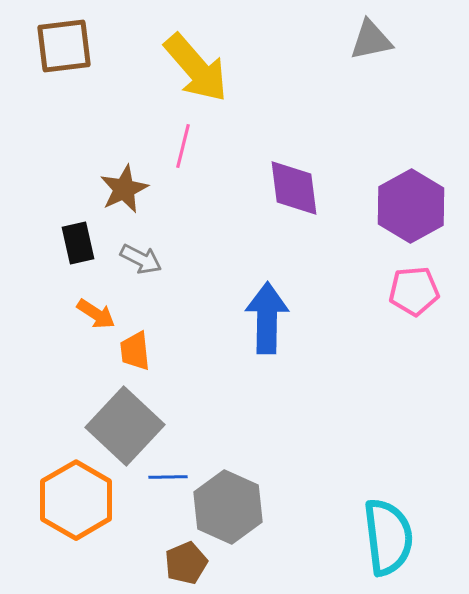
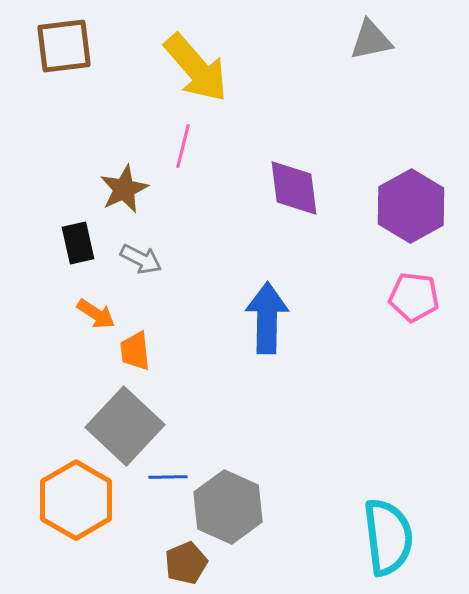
pink pentagon: moved 6 px down; rotated 12 degrees clockwise
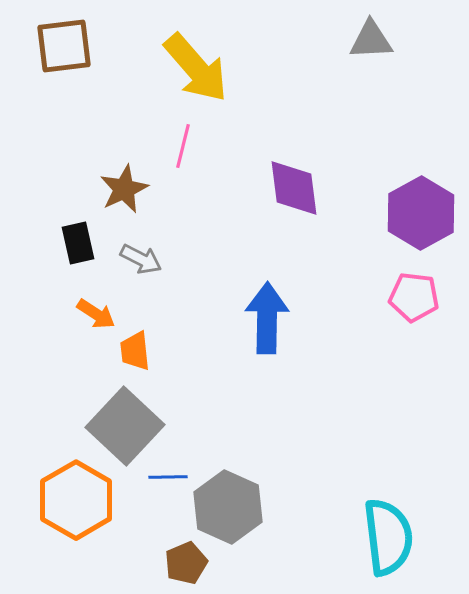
gray triangle: rotated 9 degrees clockwise
purple hexagon: moved 10 px right, 7 px down
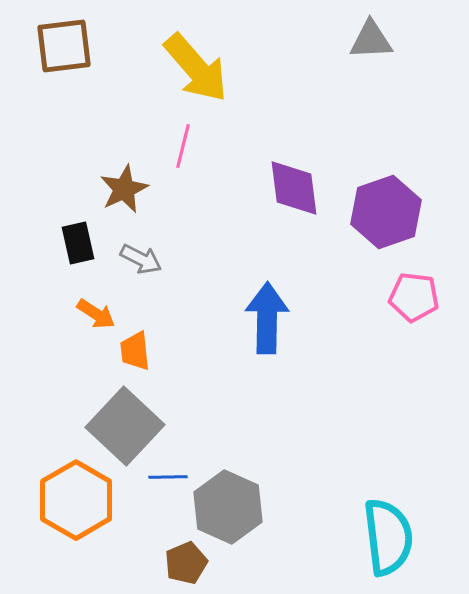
purple hexagon: moved 35 px left, 1 px up; rotated 10 degrees clockwise
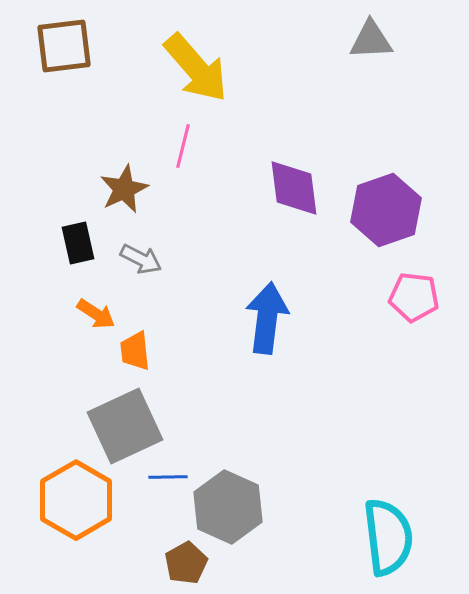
purple hexagon: moved 2 px up
blue arrow: rotated 6 degrees clockwise
gray square: rotated 22 degrees clockwise
brown pentagon: rotated 6 degrees counterclockwise
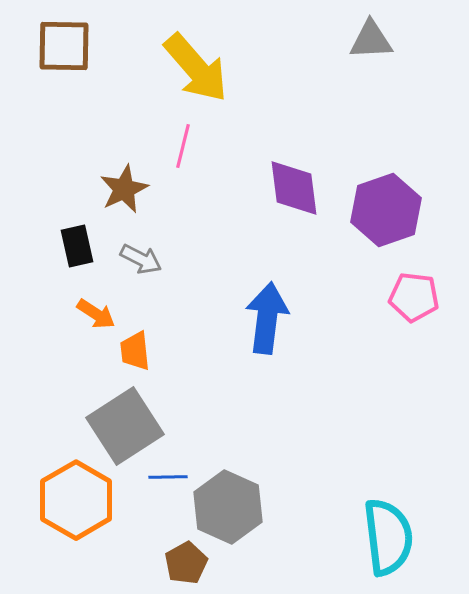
brown square: rotated 8 degrees clockwise
black rectangle: moved 1 px left, 3 px down
gray square: rotated 8 degrees counterclockwise
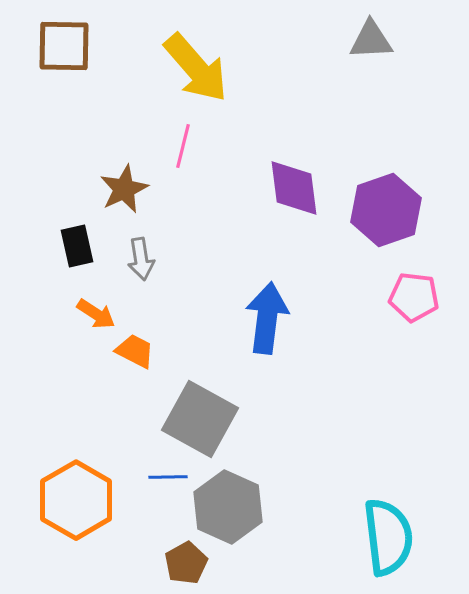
gray arrow: rotated 54 degrees clockwise
orange trapezoid: rotated 123 degrees clockwise
gray square: moved 75 px right, 7 px up; rotated 28 degrees counterclockwise
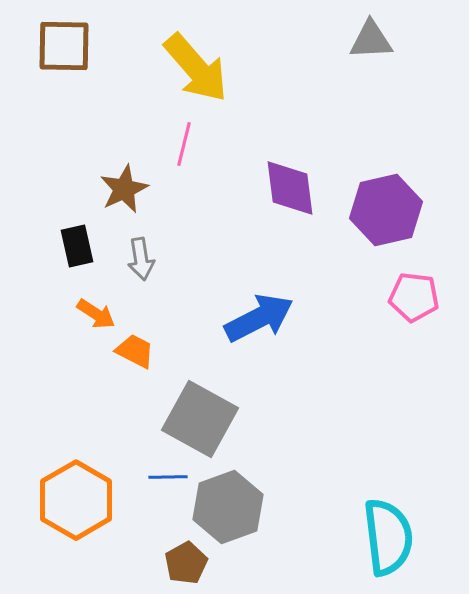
pink line: moved 1 px right, 2 px up
purple diamond: moved 4 px left
purple hexagon: rotated 6 degrees clockwise
blue arrow: moved 8 px left; rotated 56 degrees clockwise
gray hexagon: rotated 16 degrees clockwise
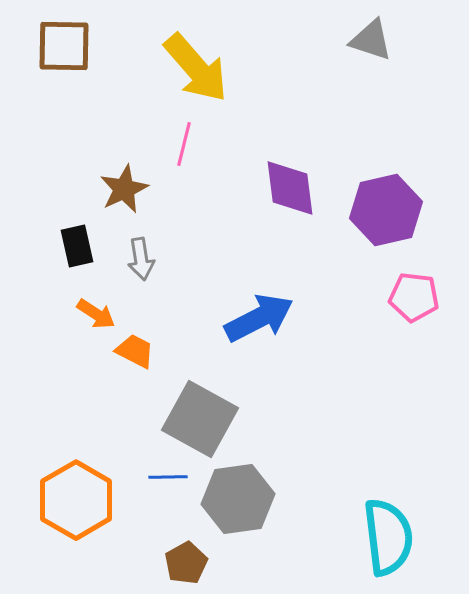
gray triangle: rotated 21 degrees clockwise
gray hexagon: moved 10 px right, 8 px up; rotated 12 degrees clockwise
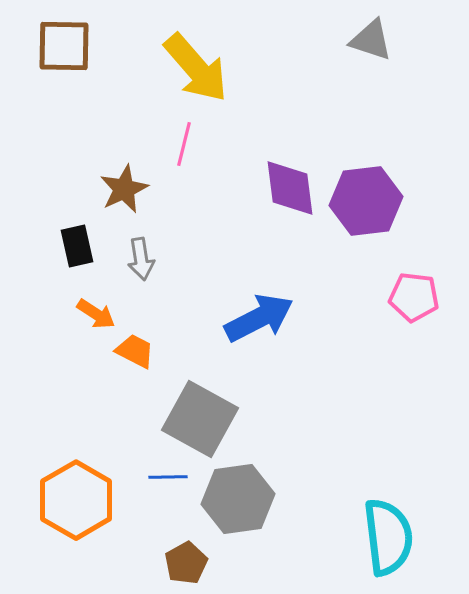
purple hexagon: moved 20 px left, 9 px up; rotated 6 degrees clockwise
